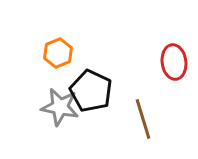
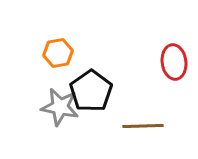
orange hexagon: rotated 12 degrees clockwise
black pentagon: rotated 12 degrees clockwise
brown line: moved 7 px down; rotated 75 degrees counterclockwise
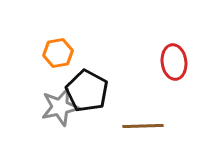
black pentagon: moved 4 px left; rotated 9 degrees counterclockwise
gray star: rotated 24 degrees counterclockwise
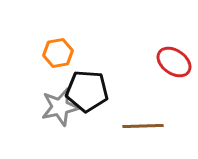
red ellipse: rotated 48 degrees counterclockwise
black pentagon: rotated 24 degrees counterclockwise
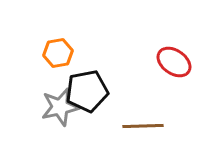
black pentagon: rotated 15 degrees counterclockwise
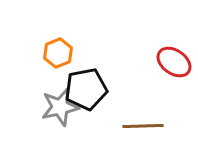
orange hexagon: rotated 12 degrees counterclockwise
black pentagon: moved 1 px left, 2 px up
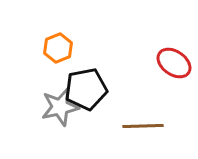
orange hexagon: moved 5 px up
red ellipse: moved 1 px down
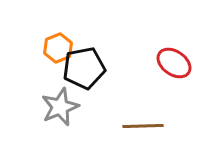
black pentagon: moved 2 px left, 21 px up
gray star: rotated 9 degrees counterclockwise
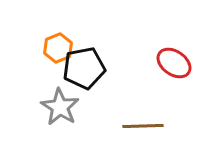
gray star: rotated 18 degrees counterclockwise
